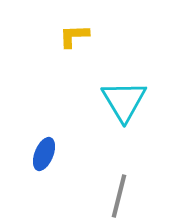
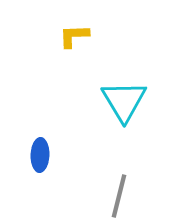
blue ellipse: moved 4 px left, 1 px down; rotated 20 degrees counterclockwise
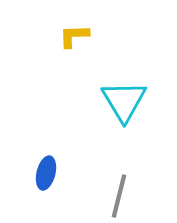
blue ellipse: moved 6 px right, 18 px down; rotated 12 degrees clockwise
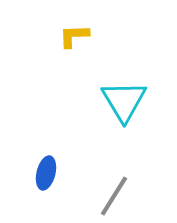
gray line: moved 5 px left; rotated 18 degrees clockwise
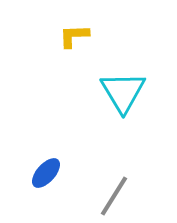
cyan triangle: moved 1 px left, 9 px up
blue ellipse: rotated 28 degrees clockwise
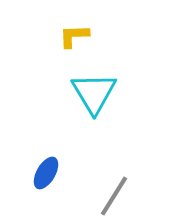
cyan triangle: moved 29 px left, 1 px down
blue ellipse: rotated 12 degrees counterclockwise
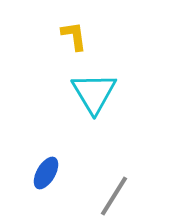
yellow L-shape: rotated 84 degrees clockwise
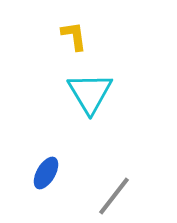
cyan triangle: moved 4 px left
gray line: rotated 6 degrees clockwise
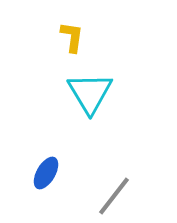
yellow L-shape: moved 2 px left, 1 px down; rotated 16 degrees clockwise
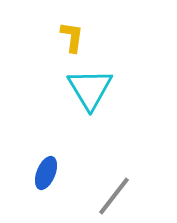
cyan triangle: moved 4 px up
blue ellipse: rotated 8 degrees counterclockwise
